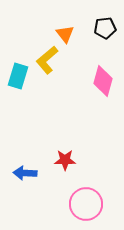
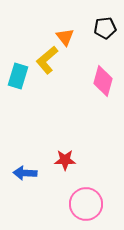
orange triangle: moved 3 px down
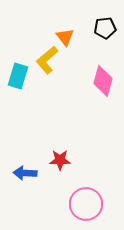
red star: moved 5 px left
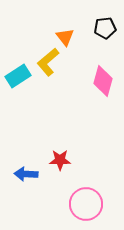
yellow L-shape: moved 1 px right, 2 px down
cyan rectangle: rotated 40 degrees clockwise
blue arrow: moved 1 px right, 1 px down
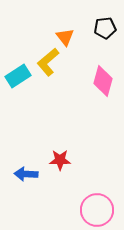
pink circle: moved 11 px right, 6 px down
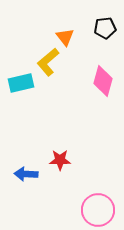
cyan rectangle: moved 3 px right, 7 px down; rotated 20 degrees clockwise
pink circle: moved 1 px right
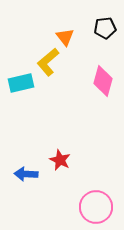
red star: rotated 25 degrees clockwise
pink circle: moved 2 px left, 3 px up
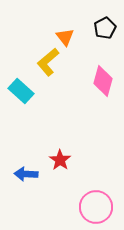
black pentagon: rotated 20 degrees counterclockwise
cyan rectangle: moved 8 px down; rotated 55 degrees clockwise
red star: rotated 10 degrees clockwise
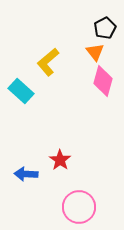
orange triangle: moved 30 px right, 15 px down
pink circle: moved 17 px left
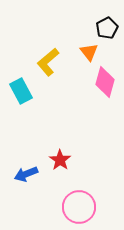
black pentagon: moved 2 px right
orange triangle: moved 6 px left
pink diamond: moved 2 px right, 1 px down
cyan rectangle: rotated 20 degrees clockwise
blue arrow: rotated 25 degrees counterclockwise
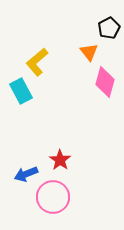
black pentagon: moved 2 px right
yellow L-shape: moved 11 px left
pink circle: moved 26 px left, 10 px up
